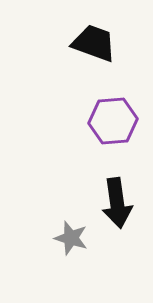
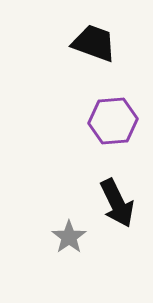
black arrow: rotated 18 degrees counterclockwise
gray star: moved 2 px left, 1 px up; rotated 20 degrees clockwise
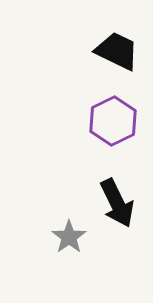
black trapezoid: moved 23 px right, 8 px down; rotated 6 degrees clockwise
purple hexagon: rotated 21 degrees counterclockwise
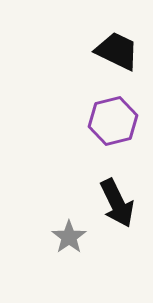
purple hexagon: rotated 12 degrees clockwise
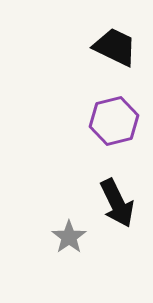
black trapezoid: moved 2 px left, 4 px up
purple hexagon: moved 1 px right
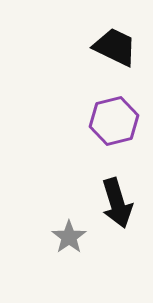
black arrow: rotated 9 degrees clockwise
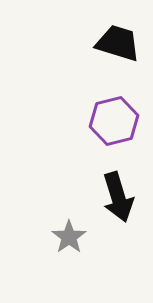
black trapezoid: moved 3 px right, 4 px up; rotated 9 degrees counterclockwise
black arrow: moved 1 px right, 6 px up
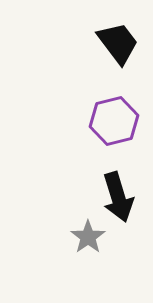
black trapezoid: rotated 36 degrees clockwise
gray star: moved 19 px right
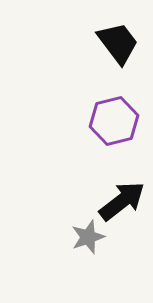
black arrow: moved 4 px right, 4 px down; rotated 111 degrees counterclockwise
gray star: rotated 16 degrees clockwise
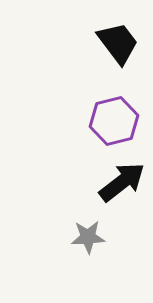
black arrow: moved 19 px up
gray star: rotated 16 degrees clockwise
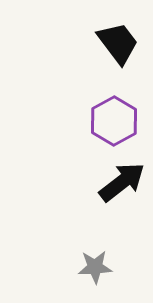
purple hexagon: rotated 15 degrees counterclockwise
gray star: moved 7 px right, 30 px down
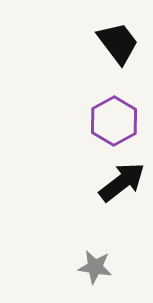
gray star: rotated 12 degrees clockwise
